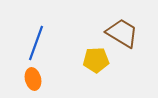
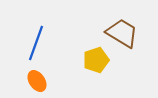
yellow pentagon: rotated 15 degrees counterclockwise
orange ellipse: moved 4 px right, 2 px down; rotated 20 degrees counterclockwise
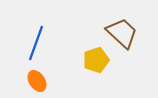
brown trapezoid: rotated 12 degrees clockwise
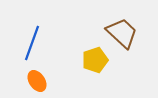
blue line: moved 4 px left
yellow pentagon: moved 1 px left
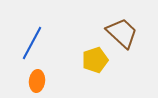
blue line: rotated 8 degrees clockwise
orange ellipse: rotated 40 degrees clockwise
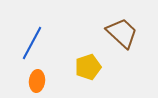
yellow pentagon: moved 7 px left, 7 px down
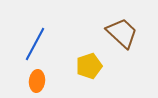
blue line: moved 3 px right, 1 px down
yellow pentagon: moved 1 px right, 1 px up
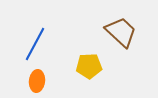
brown trapezoid: moved 1 px left, 1 px up
yellow pentagon: rotated 15 degrees clockwise
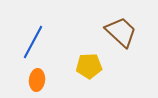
blue line: moved 2 px left, 2 px up
orange ellipse: moved 1 px up
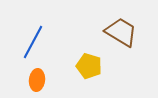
brown trapezoid: rotated 12 degrees counterclockwise
yellow pentagon: rotated 20 degrees clockwise
